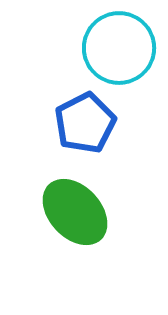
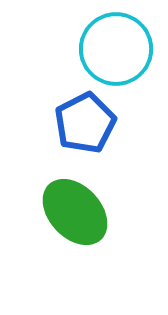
cyan circle: moved 3 px left, 1 px down
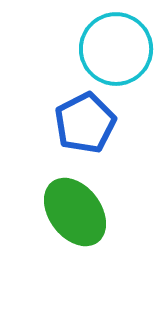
green ellipse: rotated 6 degrees clockwise
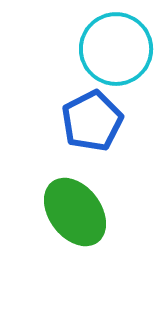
blue pentagon: moved 7 px right, 2 px up
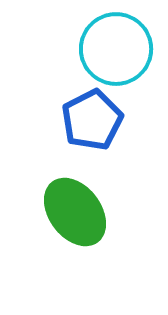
blue pentagon: moved 1 px up
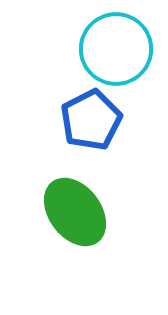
blue pentagon: moved 1 px left
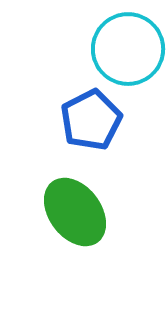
cyan circle: moved 12 px right
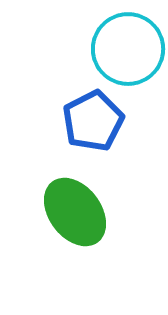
blue pentagon: moved 2 px right, 1 px down
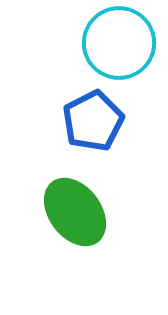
cyan circle: moved 9 px left, 6 px up
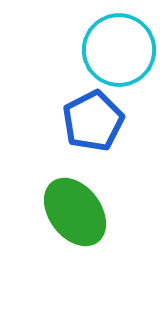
cyan circle: moved 7 px down
